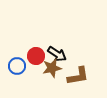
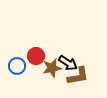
black arrow: moved 11 px right, 9 px down
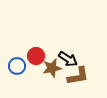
black arrow: moved 4 px up
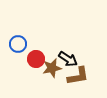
red circle: moved 3 px down
blue circle: moved 1 px right, 22 px up
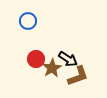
blue circle: moved 10 px right, 23 px up
brown star: rotated 18 degrees counterclockwise
brown L-shape: rotated 10 degrees counterclockwise
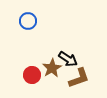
red circle: moved 4 px left, 16 px down
brown L-shape: moved 1 px right, 2 px down
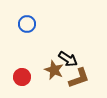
blue circle: moved 1 px left, 3 px down
brown star: moved 2 px right, 2 px down; rotated 18 degrees counterclockwise
red circle: moved 10 px left, 2 px down
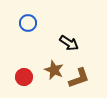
blue circle: moved 1 px right, 1 px up
black arrow: moved 1 px right, 16 px up
red circle: moved 2 px right
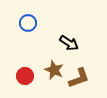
red circle: moved 1 px right, 1 px up
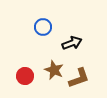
blue circle: moved 15 px right, 4 px down
black arrow: moved 3 px right; rotated 54 degrees counterclockwise
